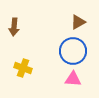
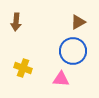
brown arrow: moved 2 px right, 5 px up
pink triangle: moved 12 px left
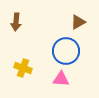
blue circle: moved 7 px left
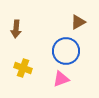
brown arrow: moved 7 px down
pink triangle: rotated 24 degrees counterclockwise
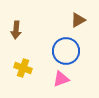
brown triangle: moved 2 px up
brown arrow: moved 1 px down
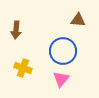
brown triangle: rotated 35 degrees clockwise
blue circle: moved 3 px left
pink triangle: rotated 30 degrees counterclockwise
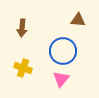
brown arrow: moved 6 px right, 2 px up
